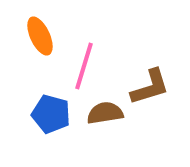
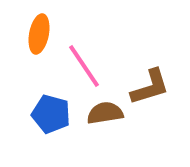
orange ellipse: moved 1 px left, 2 px up; rotated 36 degrees clockwise
pink line: rotated 51 degrees counterclockwise
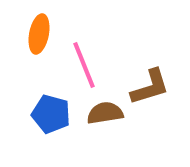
pink line: moved 1 px up; rotated 12 degrees clockwise
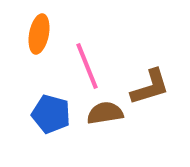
pink line: moved 3 px right, 1 px down
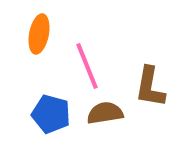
brown L-shape: rotated 117 degrees clockwise
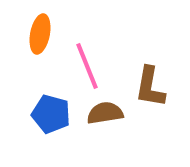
orange ellipse: moved 1 px right
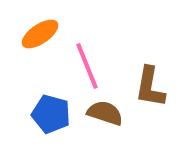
orange ellipse: rotated 45 degrees clockwise
brown semicircle: rotated 27 degrees clockwise
